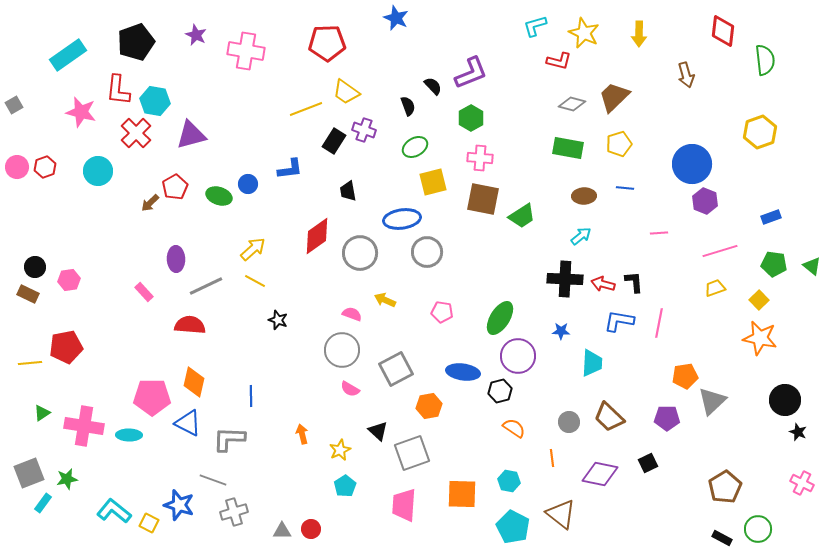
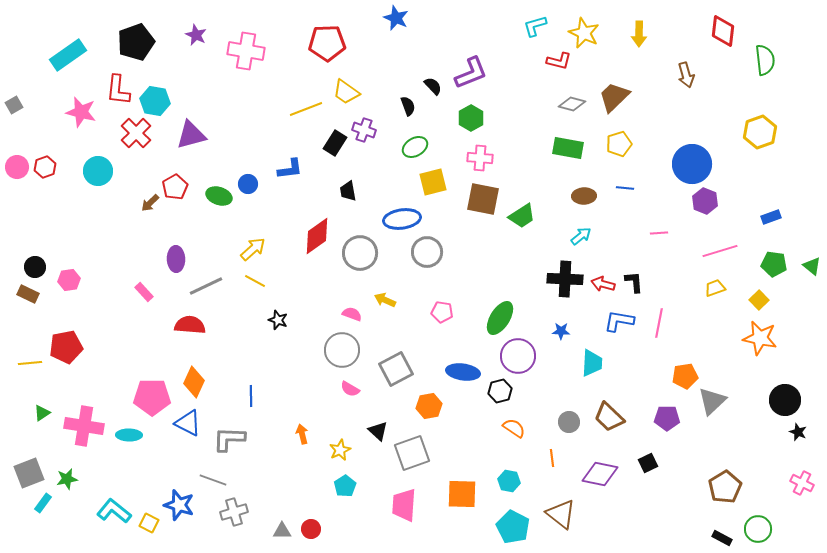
black rectangle at (334, 141): moved 1 px right, 2 px down
orange diamond at (194, 382): rotated 12 degrees clockwise
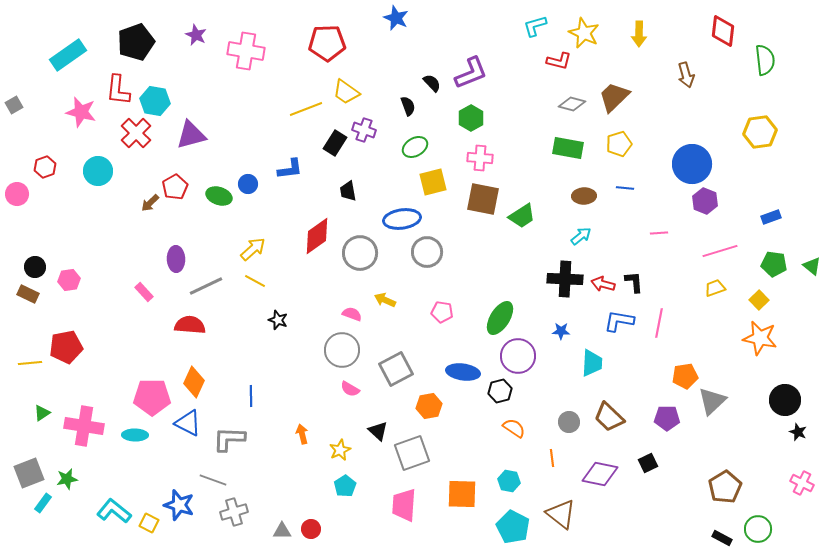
black semicircle at (433, 86): moved 1 px left, 3 px up
yellow hexagon at (760, 132): rotated 12 degrees clockwise
pink circle at (17, 167): moved 27 px down
cyan ellipse at (129, 435): moved 6 px right
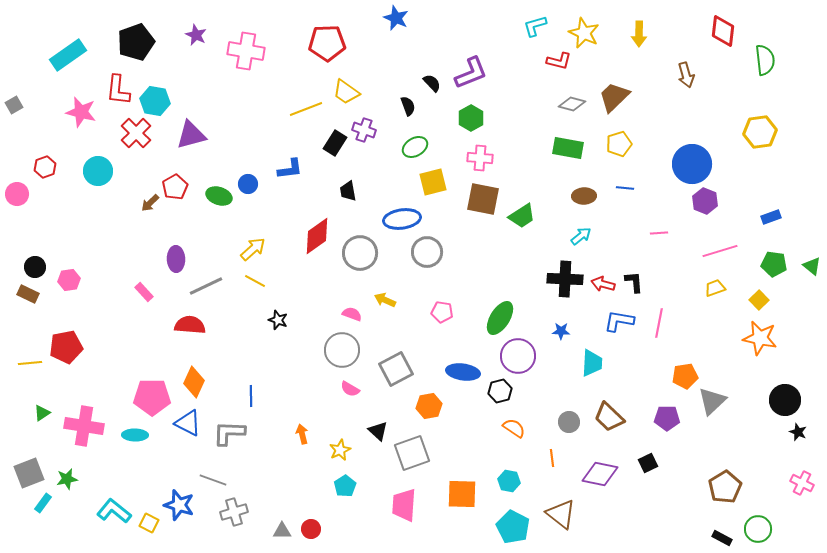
gray L-shape at (229, 439): moved 6 px up
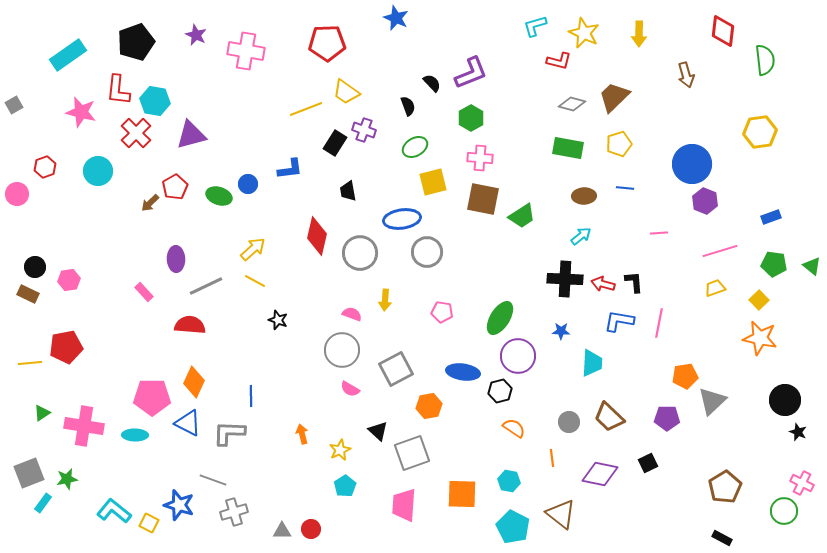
red diamond at (317, 236): rotated 42 degrees counterclockwise
yellow arrow at (385, 300): rotated 110 degrees counterclockwise
green circle at (758, 529): moved 26 px right, 18 px up
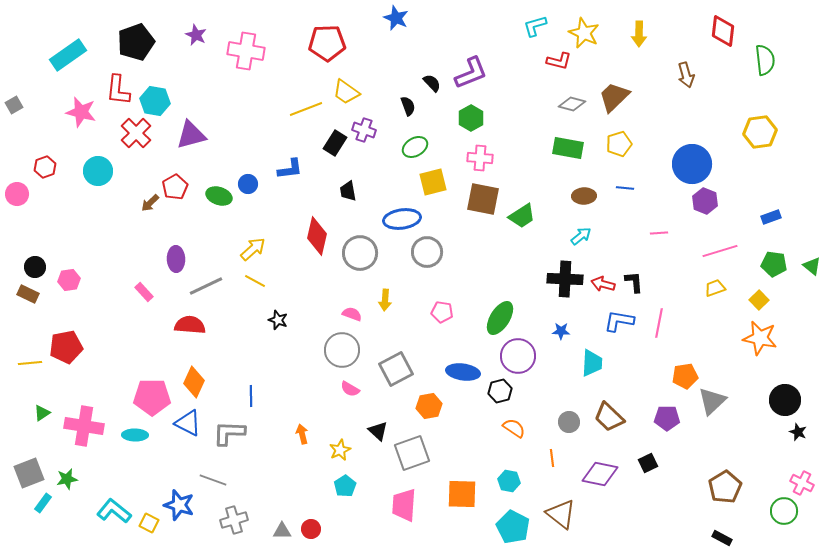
gray cross at (234, 512): moved 8 px down
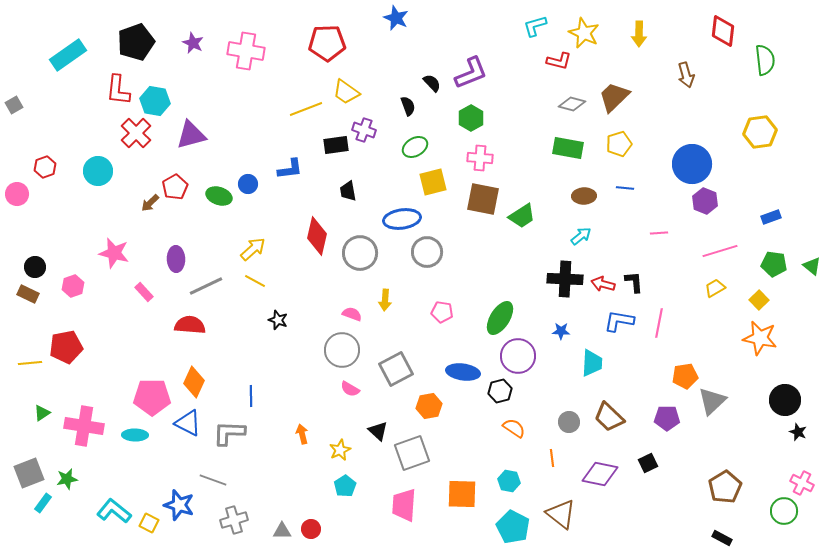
purple star at (196, 35): moved 3 px left, 8 px down
pink star at (81, 112): moved 33 px right, 141 px down
black rectangle at (335, 143): moved 1 px right, 2 px down; rotated 50 degrees clockwise
pink hexagon at (69, 280): moved 4 px right, 6 px down; rotated 10 degrees counterclockwise
yellow trapezoid at (715, 288): rotated 10 degrees counterclockwise
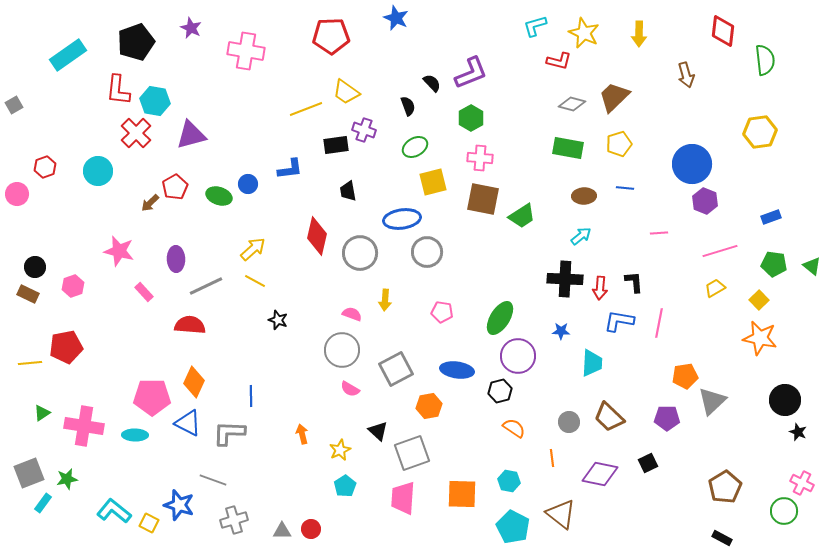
purple star at (193, 43): moved 2 px left, 15 px up
red pentagon at (327, 43): moved 4 px right, 7 px up
pink star at (114, 253): moved 5 px right, 2 px up
red arrow at (603, 284): moved 3 px left, 4 px down; rotated 100 degrees counterclockwise
blue ellipse at (463, 372): moved 6 px left, 2 px up
pink trapezoid at (404, 505): moved 1 px left, 7 px up
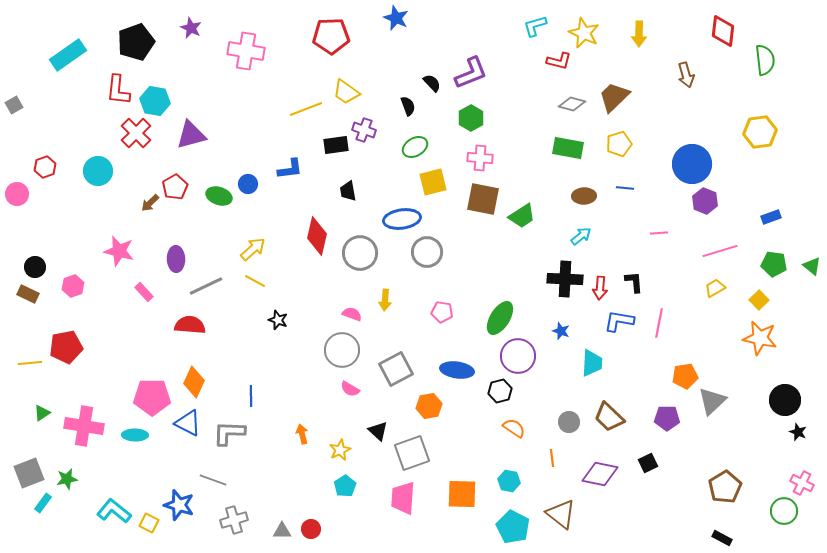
blue star at (561, 331): rotated 18 degrees clockwise
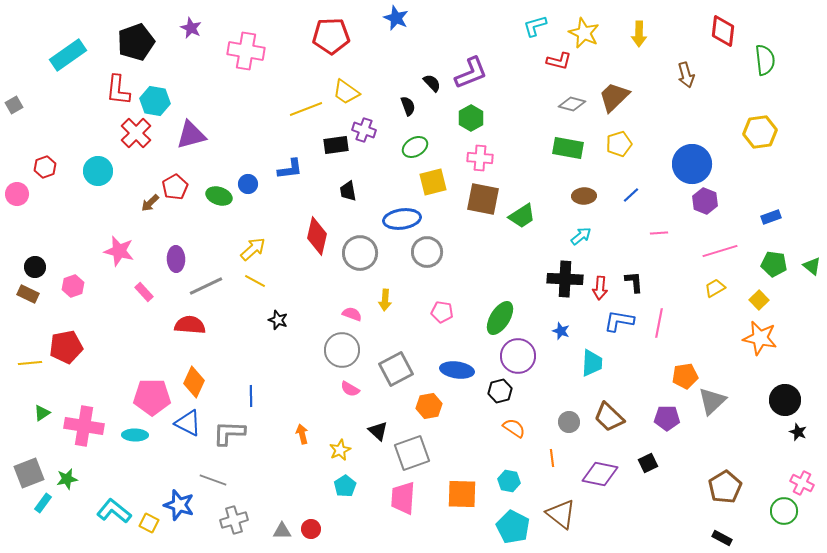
blue line at (625, 188): moved 6 px right, 7 px down; rotated 48 degrees counterclockwise
